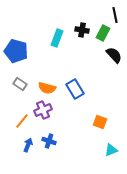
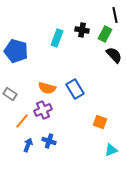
green rectangle: moved 2 px right, 1 px down
gray rectangle: moved 10 px left, 10 px down
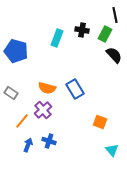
gray rectangle: moved 1 px right, 1 px up
purple cross: rotated 18 degrees counterclockwise
cyan triangle: moved 1 px right; rotated 48 degrees counterclockwise
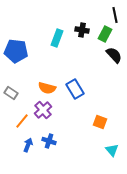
blue pentagon: rotated 10 degrees counterclockwise
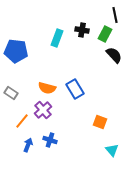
blue cross: moved 1 px right, 1 px up
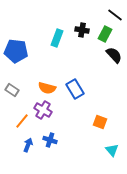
black line: rotated 42 degrees counterclockwise
gray rectangle: moved 1 px right, 3 px up
purple cross: rotated 18 degrees counterclockwise
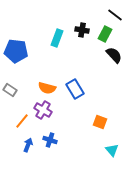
gray rectangle: moved 2 px left
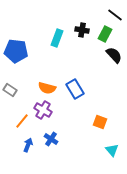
blue cross: moved 1 px right, 1 px up; rotated 16 degrees clockwise
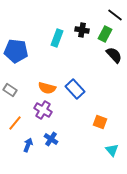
blue rectangle: rotated 12 degrees counterclockwise
orange line: moved 7 px left, 2 px down
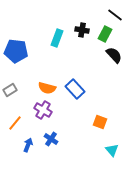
gray rectangle: rotated 64 degrees counterclockwise
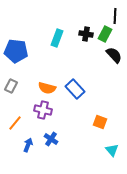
black line: moved 1 px down; rotated 56 degrees clockwise
black cross: moved 4 px right, 4 px down
gray rectangle: moved 1 px right, 4 px up; rotated 32 degrees counterclockwise
purple cross: rotated 18 degrees counterclockwise
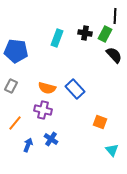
black cross: moved 1 px left, 1 px up
